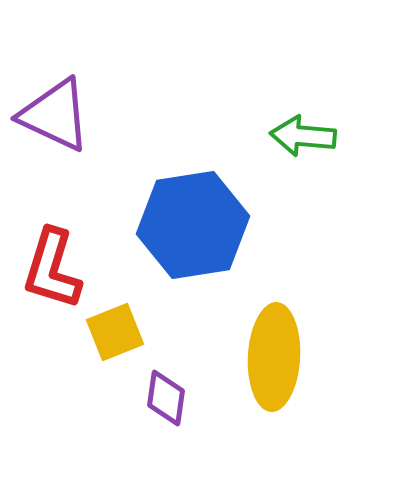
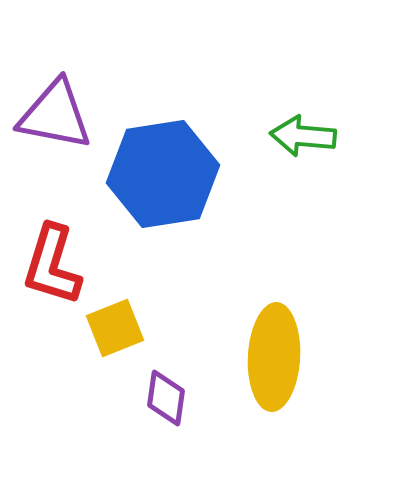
purple triangle: rotated 14 degrees counterclockwise
blue hexagon: moved 30 px left, 51 px up
red L-shape: moved 4 px up
yellow square: moved 4 px up
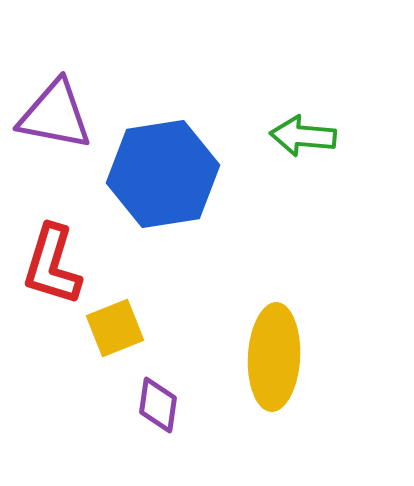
purple diamond: moved 8 px left, 7 px down
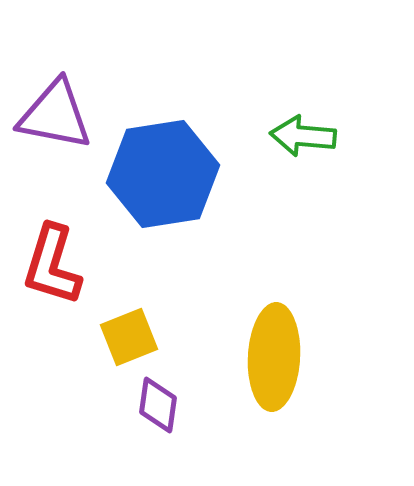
yellow square: moved 14 px right, 9 px down
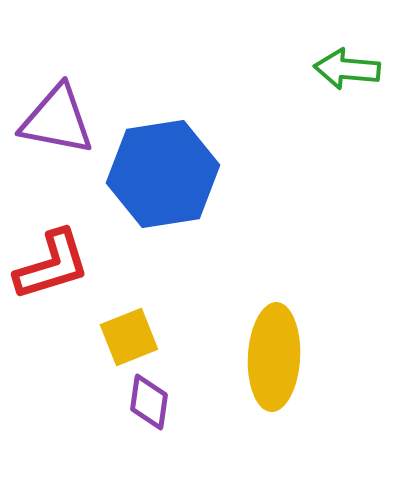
purple triangle: moved 2 px right, 5 px down
green arrow: moved 44 px right, 67 px up
red L-shape: rotated 124 degrees counterclockwise
purple diamond: moved 9 px left, 3 px up
